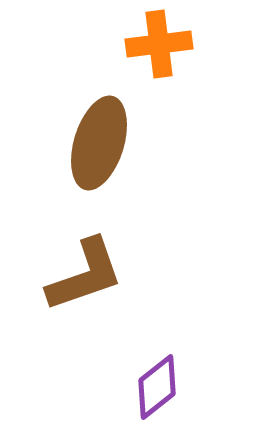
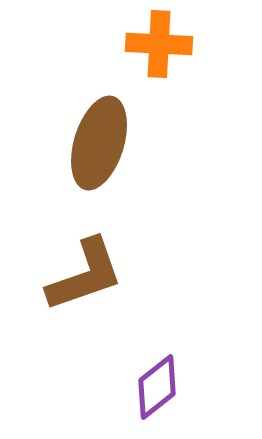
orange cross: rotated 10 degrees clockwise
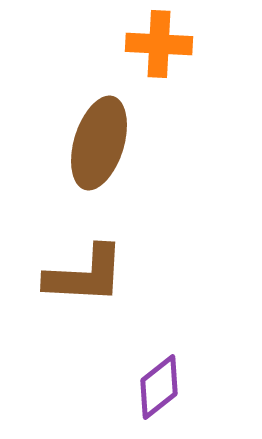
brown L-shape: rotated 22 degrees clockwise
purple diamond: moved 2 px right
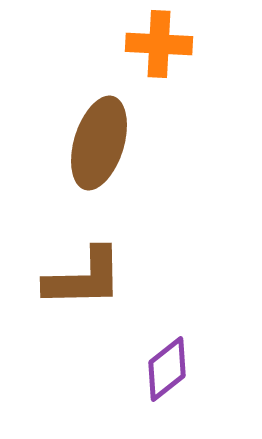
brown L-shape: moved 1 px left, 3 px down; rotated 4 degrees counterclockwise
purple diamond: moved 8 px right, 18 px up
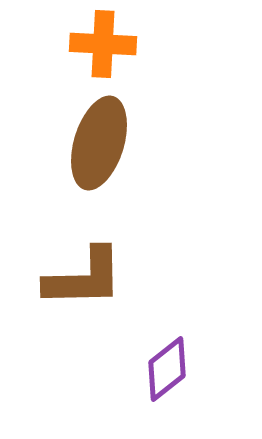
orange cross: moved 56 px left
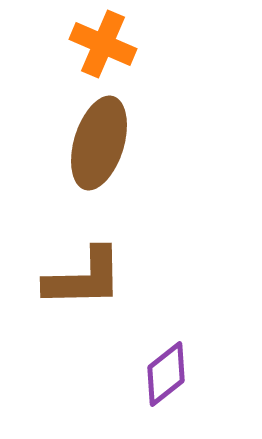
orange cross: rotated 20 degrees clockwise
purple diamond: moved 1 px left, 5 px down
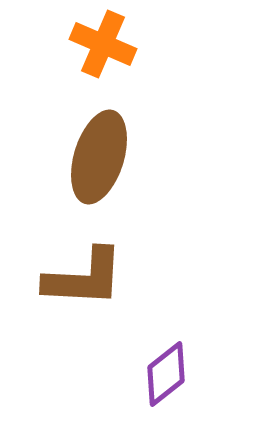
brown ellipse: moved 14 px down
brown L-shape: rotated 4 degrees clockwise
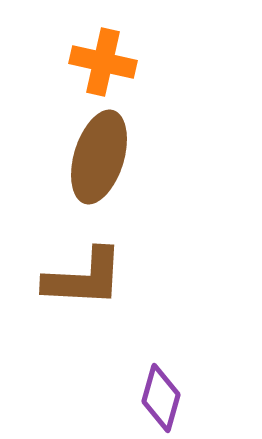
orange cross: moved 18 px down; rotated 10 degrees counterclockwise
purple diamond: moved 5 px left, 24 px down; rotated 36 degrees counterclockwise
